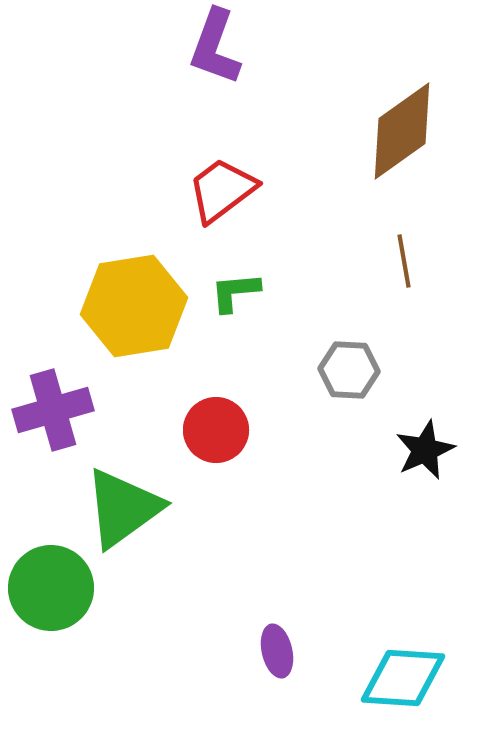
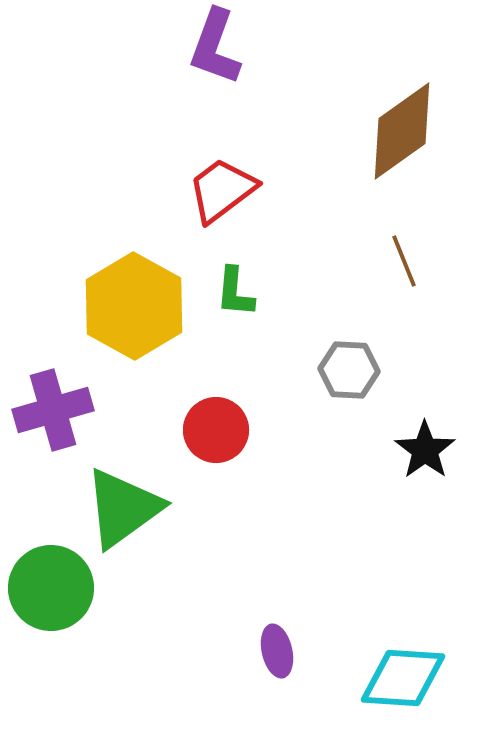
brown line: rotated 12 degrees counterclockwise
green L-shape: rotated 80 degrees counterclockwise
yellow hexagon: rotated 22 degrees counterclockwise
black star: rotated 12 degrees counterclockwise
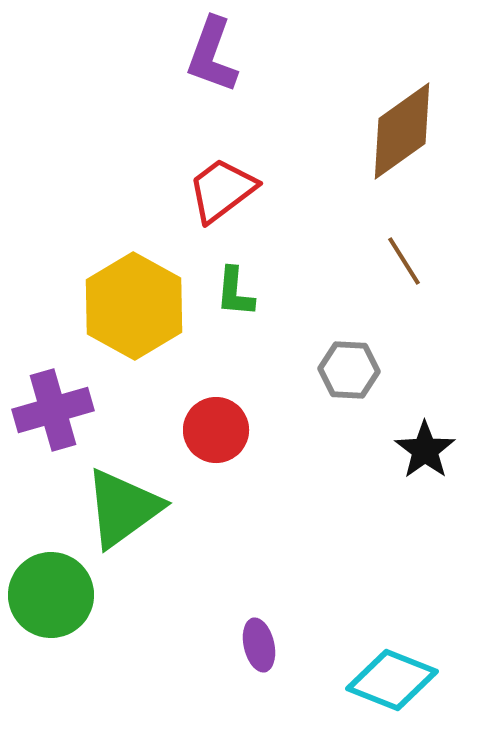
purple L-shape: moved 3 px left, 8 px down
brown line: rotated 10 degrees counterclockwise
green circle: moved 7 px down
purple ellipse: moved 18 px left, 6 px up
cyan diamond: moved 11 px left, 2 px down; rotated 18 degrees clockwise
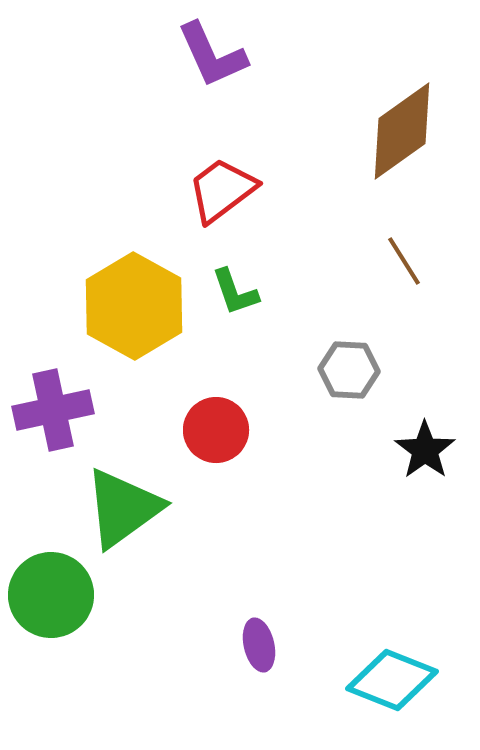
purple L-shape: rotated 44 degrees counterclockwise
green L-shape: rotated 24 degrees counterclockwise
purple cross: rotated 4 degrees clockwise
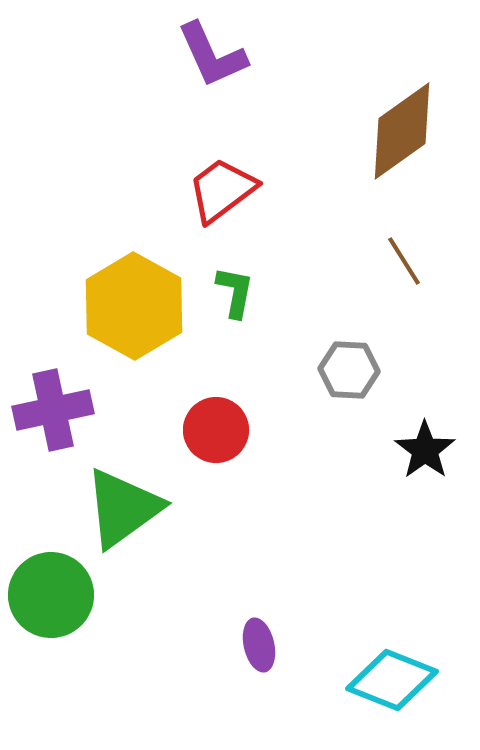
green L-shape: rotated 150 degrees counterclockwise
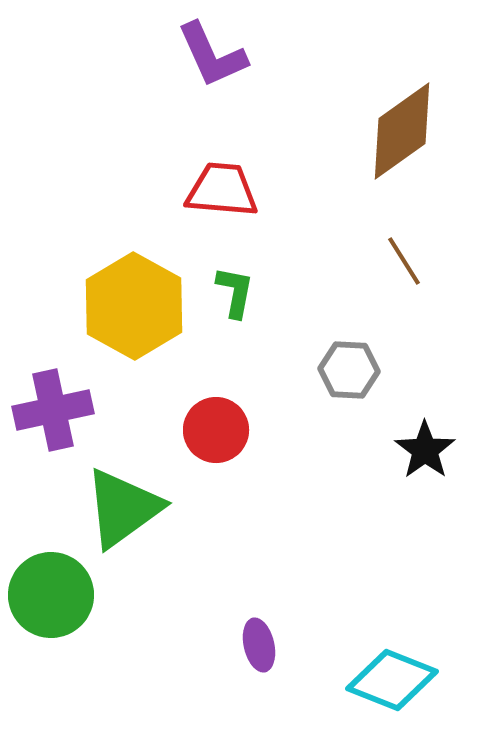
red trapezoid: rotated 42 degrees clockwise
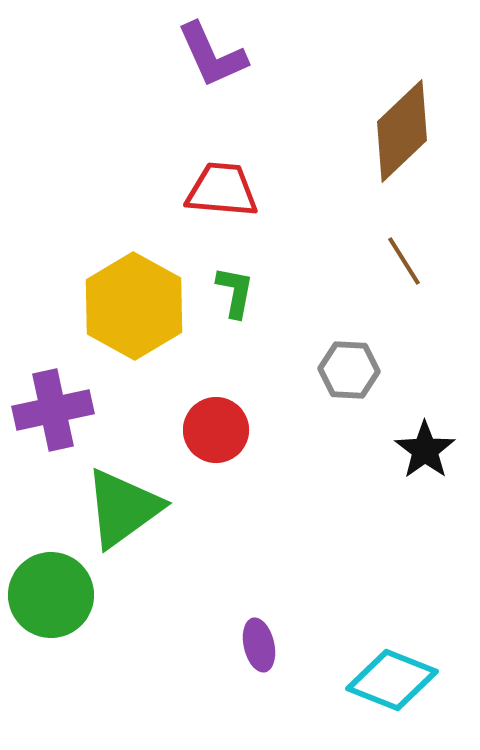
brown diamond: rotated 8 degrees counterclockwise
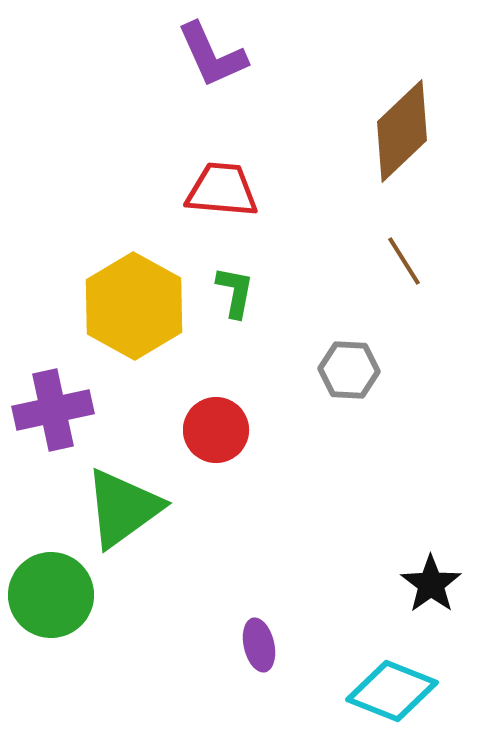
black star: moved 6 px right, 134 px down
cyan diamond: moved 11 px down
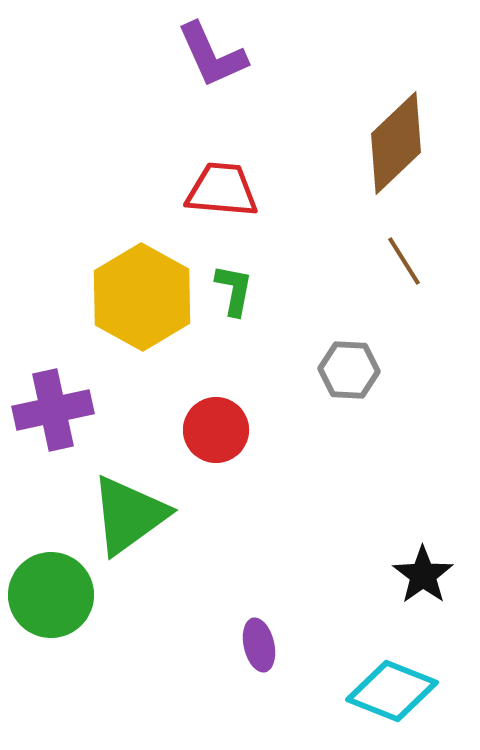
brown diamond: moved 6 px left, 12 px down
green L-shape: moved 1 px left, 2 px up
yellow hexagon: moved 8 px right, 9 px up
green triangle: moved 6 px right, 7 px down
black star: moved 8 px left, 9 px up
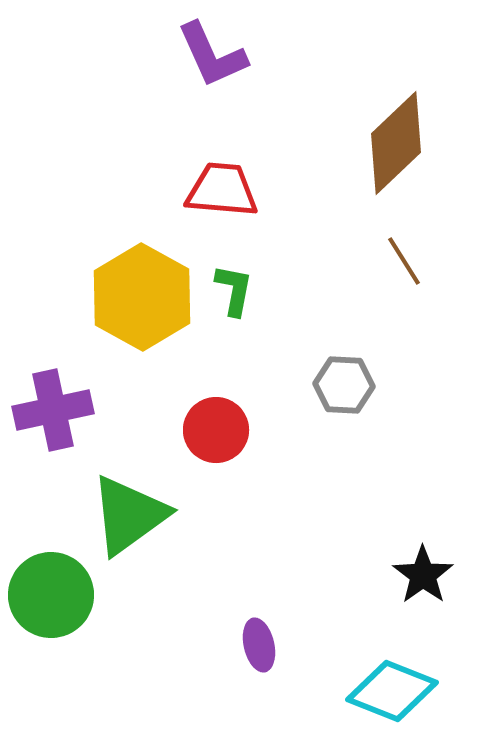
gray hexagon: moved 5 px left, 15 px down
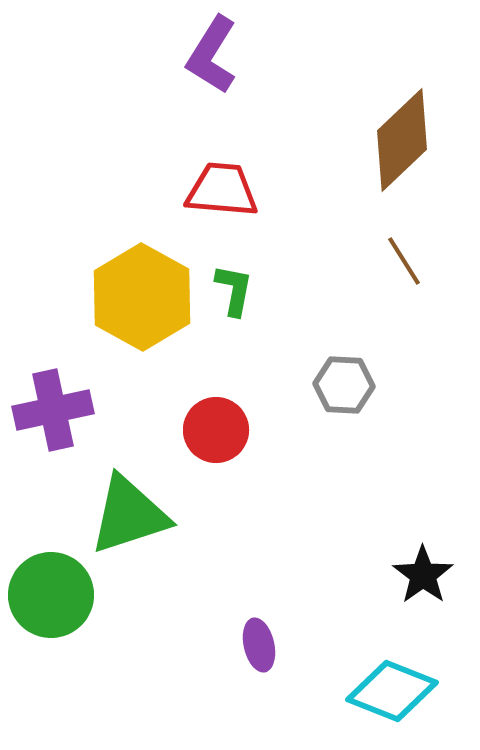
purple L-shape: rotated 56 degrees clockwise
brown diamond: moved 6 px right, 3 px up
green triangle: rotated 18 degrees clockwise
